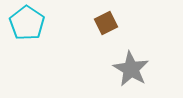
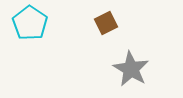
cyan pentagon: moved 3 px right
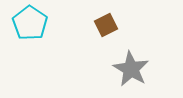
brown square: moved 2 px down
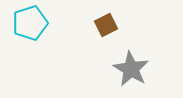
cyan pentagon: rotated 20 degrees clockwise
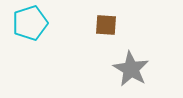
brown square: rotated 30 degrees clockwise
